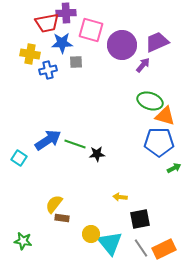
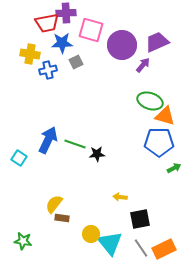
gray square: rotated 24 degrees counterclockwise
blue arrow: rotated 32 degrees counterclockwise
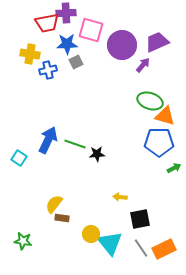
blue star: moved 5 px right, 1 px down
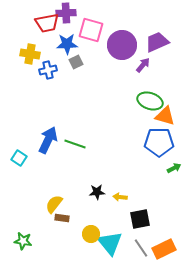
black star: moved 38 px down
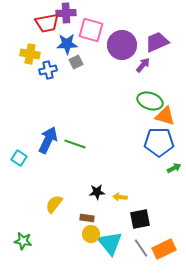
brown rectangle: moved 25 px right
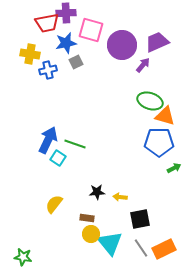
blue star: moved 1 px left, 1 px up; rotated 10 degrees counterclockwise
cyan square: moved 39 px right
green star: moved 16 px down
